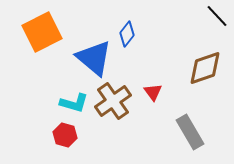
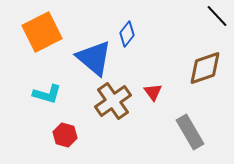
cyan L-shape: moved 27 px left, 9 px up
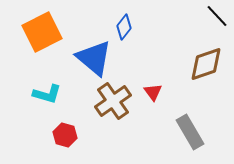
blue diamond: moved 3 px left, 7 px up
brown diamond: moved 1 px right, 4 px up
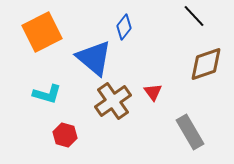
black line: moved 23 px left
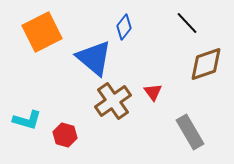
black line: moved 7 px left, 7 px down
cyan L-shape: moved 20 px left, 26 px down
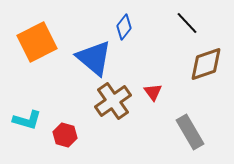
orange square: moved 5 px left, 10 px down
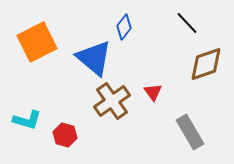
brown cross: moved 1 px left
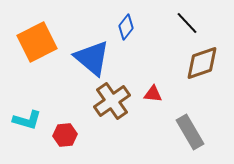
blue diamond: moved 2 px right
blue triangle: moved 2 px left
brown diamond: moved 4 px left, 1 px up
red triangle: moved 2 px down; rotated 48 degrees counterclockwise
red hexagon: rotated 20 degrees counterclockwise
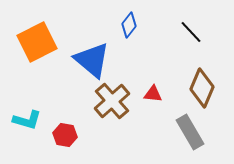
black line: moved 4 px right, 9 px down
blue diamond: moved 3 px right, 2 px up
blue triangle: moved 2 px down
brown diamond: moved 25 px down; rotated 48 degrees counterclockwise
brown cross: rotated 6 degrees counterclockwise
red hexagon: rotated 15 degrees clockwise
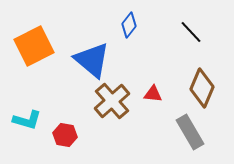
orange square: moved 3 px left, 4 px down
